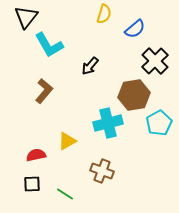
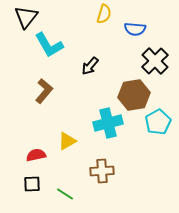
blue semicircle: rotated 45 degrees clockwise
cyan pentagon: moved 1 px left, 1 px up
brown cross: rotated 25 degrees counterclockwise
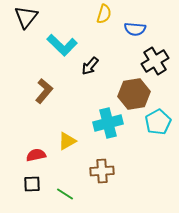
cyan L-shape: moved 13 px right; rotated 16 degrees counterclockwise
black cross: rotated 12 degrees clockwise
brown hexagon: moved 1 px up
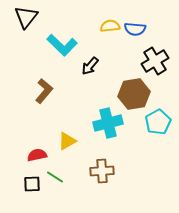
yellow semicircle: moved 6 px right, 12 px down; rotated 114 degrees counterclockwise
red semicircle: moved 1 px right
green line: moved 10 px left, 17 px up
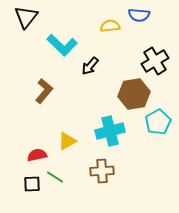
blue semicircle: moved 4 px right, 14 px up
cyan cross: moved 2 px right, 8 px down
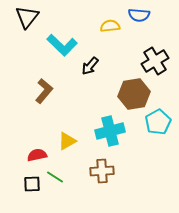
black triangle: moved 1 px right
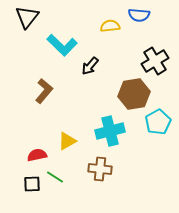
brown cross: moved 2 px left, 2 px up; rotated 10 degrees clockwise
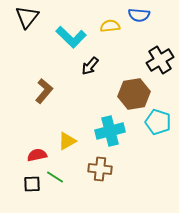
cyan L-shape: moved 9 px right, 8 px up
black cross: moved 5 px right, 1 px up
cyan pentagon: rotated 25 degrees counterclockwise
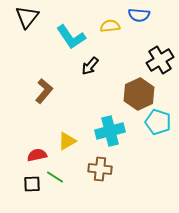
cyan L-shape: rotated 12 degrees clockwise
brown hexagon: moved 5 px right; rotated 16 degrees counterclockwise
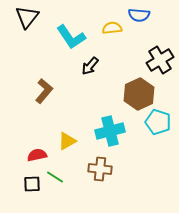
yellow semicircle: moved 2 px right, 2 px down
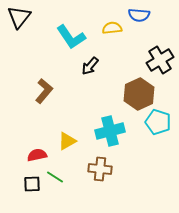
black triangle: moved 8 px left
